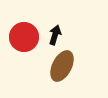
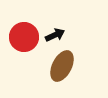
black arrow: rotated 48 degrees clockwise
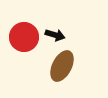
black arrow: rotated 42 degrees clockwise
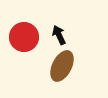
black arrow: moved 4 px right; rotated 132 degrees counterclockwise
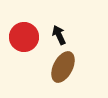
brown ellipse: moved 1 px right, 1 px down
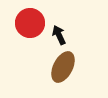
red circle: moved 6 px right, 14 px up
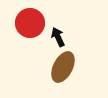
black arrow: moved 1 px left, 2 px down
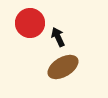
brown ellipse: rotated 32 degrees clockwise
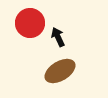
brown ellipse: moved 3 px left, 4 px down
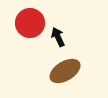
brown ellipse: moved 5 px right
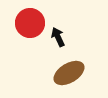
brown ellipse: moved 4 px right, 2 px down
